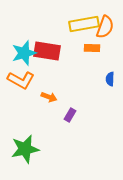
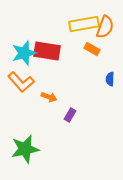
orange rectangle: moved 1 px down; rotated 28 degrees clockwise
orange L-shape: moved 2 px down; rotated 20 degrees clockwise
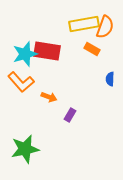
cyan star: moved 1 px right, 1 px down
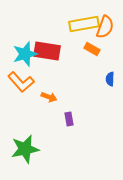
purple rectangle: moved 1 px left, 4 px down; rotated 40 degrees counterclockwise
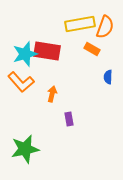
yellow rectangle: moved 4 px left
blue semicircle: moved 2 px left, 2 px up
orange arrow: moved 3 px right, 3 px up; rotated 98 degrees counterclockwise
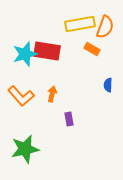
blue semicircle: moved 8 px down
orange L-shape: moved 14 px down
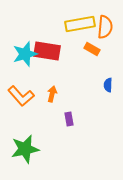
orange semicircle: rotated 15 degrees counterclockwise
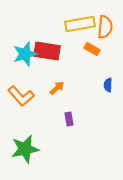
orange arrow: moved 5 px right, 6 px up; rotated 35 degrees clockwise
